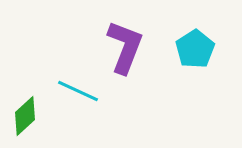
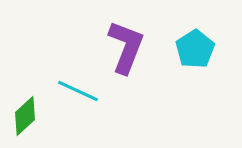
purple L-shape: moved 1 px right
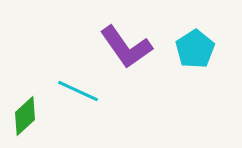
purple L-shape: rotated 124 degrees clockwise
